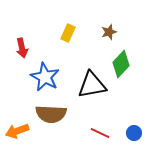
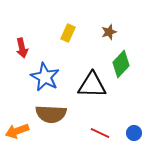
black triangle: rotated 12 degrees clockwise
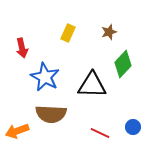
green diamond: moved 2 px right
blue circle: moved 1 px left, 6 px up
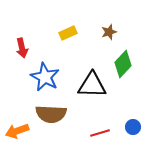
yellow rectangle: rotated 42 degrees clockwise
red line: rotated 42 degrees counterclockwise
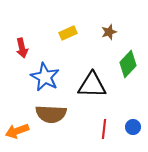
green diamond: moved 5 px right
red line: moved 4 px right, 4 px up; rotated 66 degrees counterclockwise
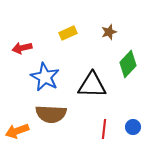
red arrow: rotated 90 degrees clockwise
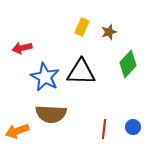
yellow rectangle: moved 14 px right, 6 px up; rotated 42 degrees counterclockwise
black triangle: moved 11 px left, 13 px up
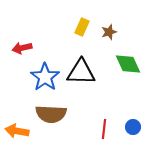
green diamond: rotated 68 degrees counterclockwise
blue star: rotated 8 degrees clockwise
orange arrow: rotated 30 degrees clockwise
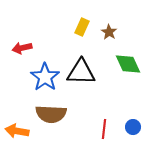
brown star: rotated 21 degrees counterclockwise
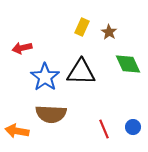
red line: rotated 30 degrees counterclockwise
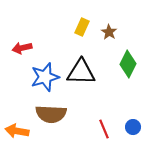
green diamond: rotated 52 degrees clockwise
blue star: rotated 20 degrees clockwise
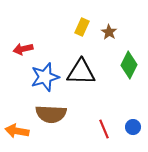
red arrow: moved 1 px right, 1 px down
green diamond: moved 1 px right, 1 px down
